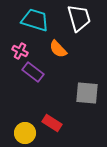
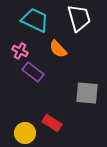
cyan trapezoid: rotated 8 degrees clockwise
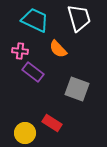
pink cross: rotated 21 degrees counterclockwise
gray square: moved 10 px left, 4 px up; rotated 15 degrees clockwise
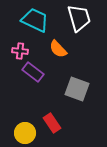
red rectangle: rotated 24 degrees clockwise
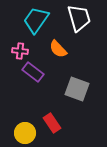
cyan trapezoid: moved 1 px right; rotated 80 degrees counterclockwise
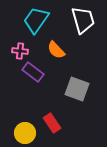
white trapezoid: moved 4 px right, 2 px down
orange semicircle: moved 2 px left, 1 px down
